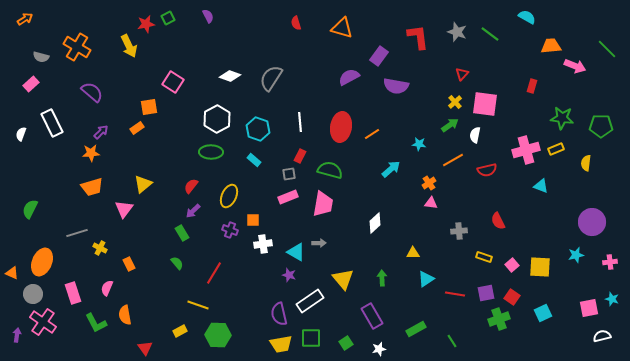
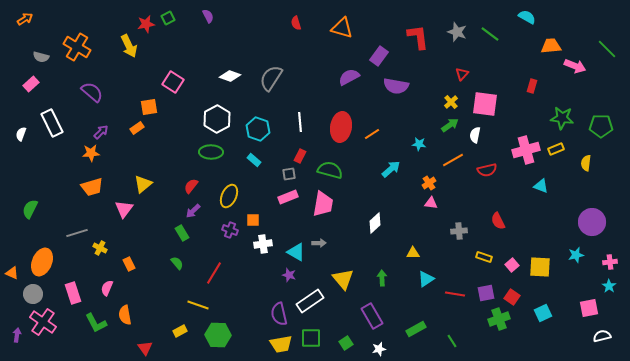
yellow cross at (455, 102): moved 4 px left
cyan star at (612, 299): moved 3 px left, 13 px up; rotated 16 degrees clockwise
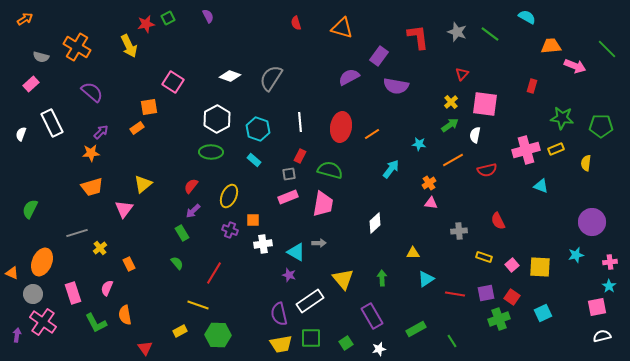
cyan arrow at (391, 169): rotated 12 degrees counterclockwise
yellow cross at (100, 248): rotated 24 degrees clockwise
pink square at (589, 308): moved 8 px right, 1 px up
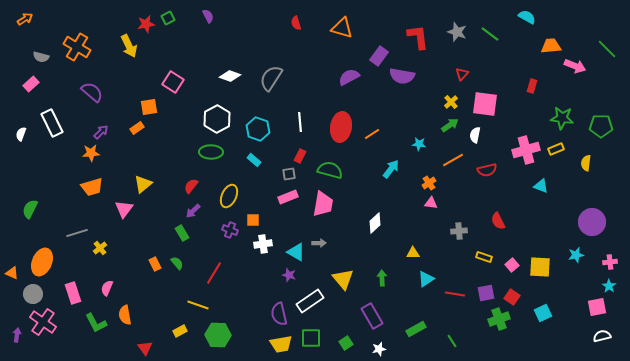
purple semicircle at (396, 86): moved 6 px right, 10 px up
orange rectangle at (129, 264): moved 26 px right
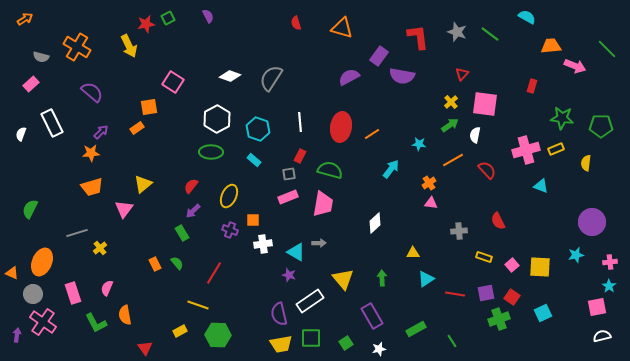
red semicircle at (487, 170): rotated 120 degrees counterclockwise
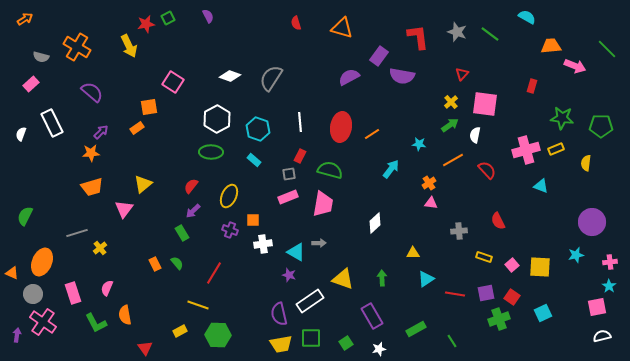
green semicircle at (30, 209): moved 5 px left, 7 px down
yellow triangle at (343, 279): rotated 30 degrees counterclockwise
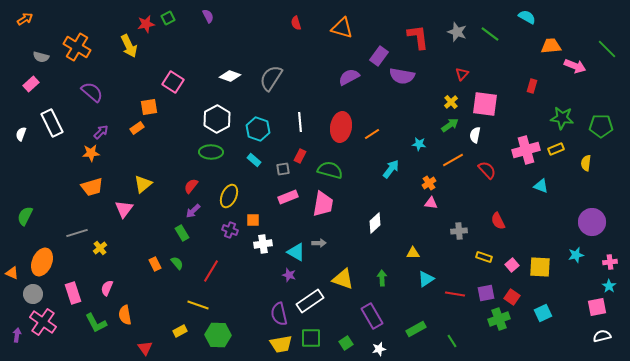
gray square at (289, 174): moved 6 px left, 5 px up
red line at (214, 273): moved 3 px left, 2 px up
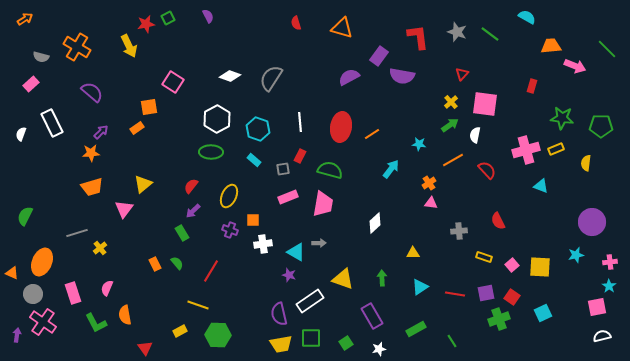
cyan triangle at (426, 279): moved 6 px left, 8 px down
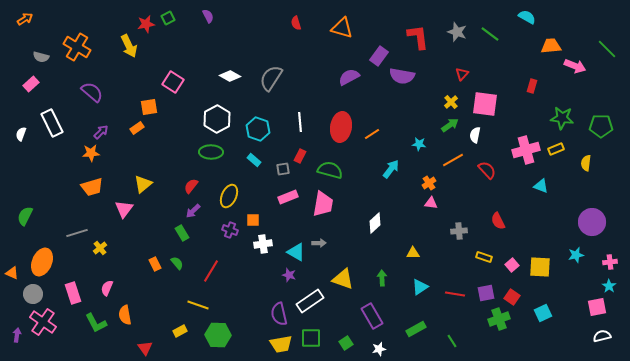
white diamond at (230, 76): rotated 10 degrees clockwise
